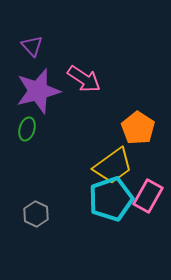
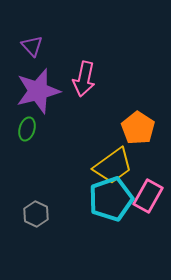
pink arrow: rotated 68 degrees clockwise
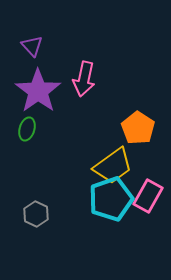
purple star: rotated 21 degrees counterclockwise
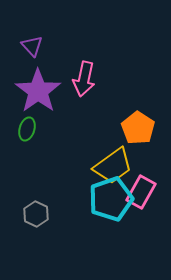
pink rectangle: moved 7 px left, 4 px up
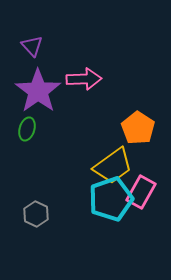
pink arrow: rotated 104 degrees counterclockwise
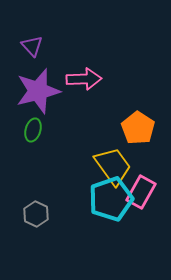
purple star: rotated 21 degrees clockwise
green ellipse: moved 6 px right, 1 px down
yellow trapezoid: rotated 90 degrees counterclockwise
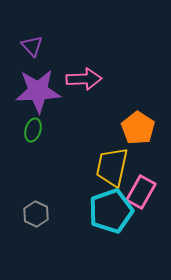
purple star: rotated 12 degrees clockwise
yellow trapezoid: moved 1 px left, 1 px down; rotated 132 degrees counterclockwise
cyan pentagon: moved 12 px down
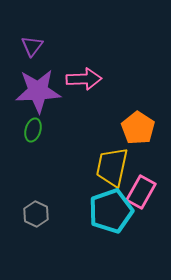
purple triangle: rotated 20 degrees clockwise
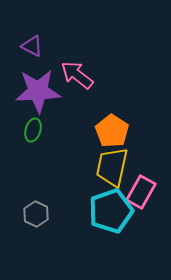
purple triangle: rotated 40 degrees counterclockwise
pink arrow: moved 7 px left, 4 px up; rotated 140 degrees counterclockwise
orange pentagon: moved 26 px left, 3 px down
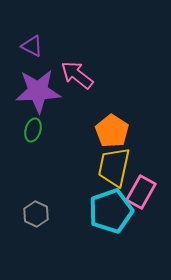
yellow trapezoid: moved 2 px right
